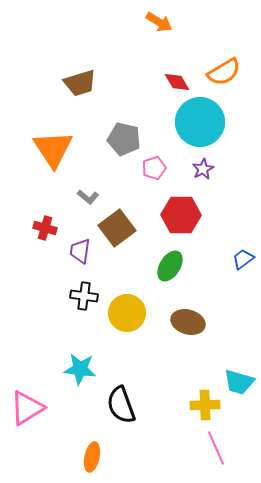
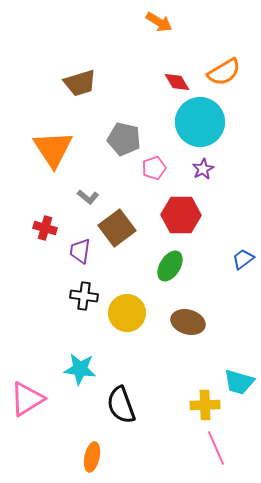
pink triangle: moved 9 px up
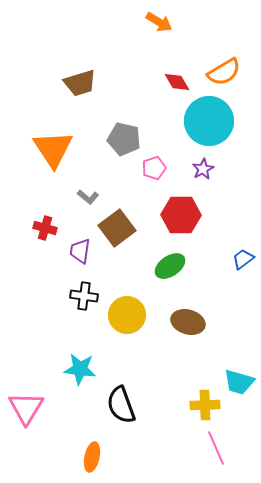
cyan circle: moved 9 px right, 1 px up
green ellipse: rotated 24 degrees clockwise
yellow circle: moved 2 px down
pink triangle: moved 1 px left, 9 px down; rotated 27 degrees counterclockwise
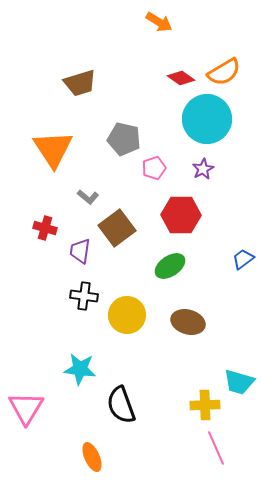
red diamond: moved 4 px right, 4 px up; rotated 24 degrees counterclockwise
cyan circle: moved 2 px left, 2 px up
orange ellipse: rotated 36 degrees counterclockwise
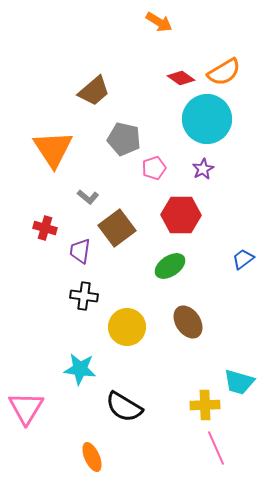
brown trapezoid: moved 14 px right, 8 px down; rotated 24 degrees counterclockwise
yellow circle: moved 12 px down
brown ellipse: rotated 40 degrees clockwise
black semicircle: moved 3 px right, 2 px down; rotated 39 degrees counterclockwise
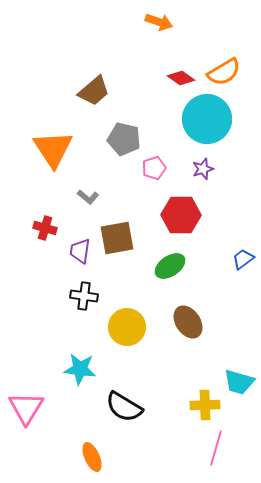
orange arrow: rotated 12 degrees counterclockwise
purple star: rotated 10 degrees clockwise
brown square: moved 10 px down; rotated 27 degrees clockwise
pink line: rotated 40 degrees clockwise
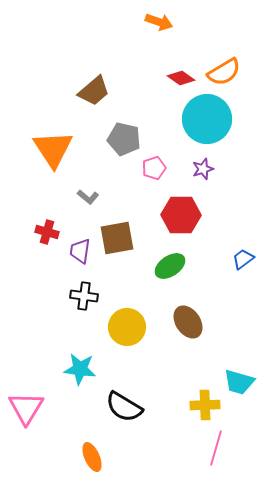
red cross: moved 2 px right, 4 px down
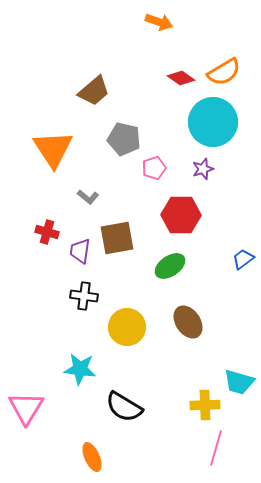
cyan circle: moved 6 px right, 3 px down
